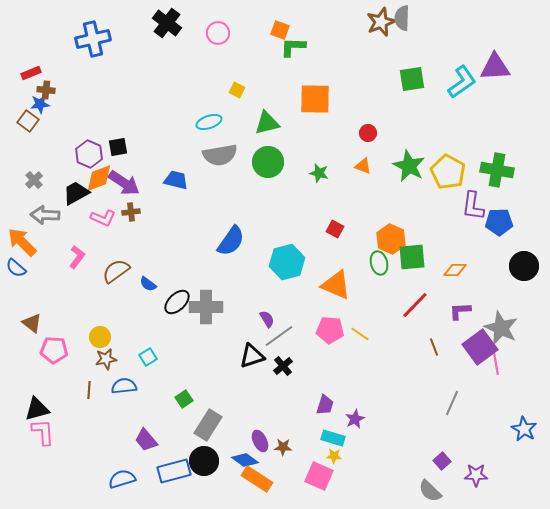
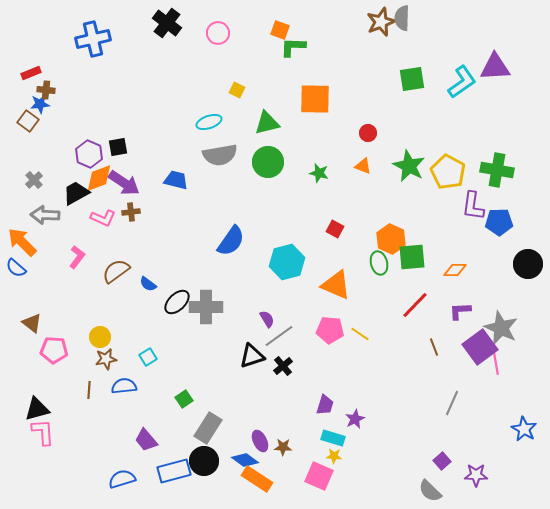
black circle at (524, 266): moved 4 px right, 2 px up
gray rectangle at (208, 425): moved 3 px down
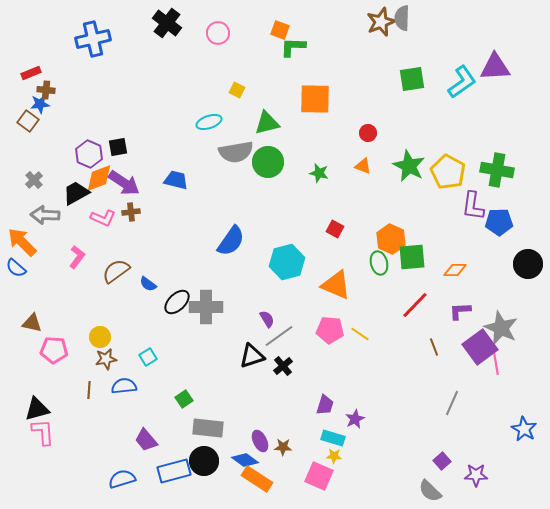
gray semicircle at (220, 155): moved 16 px right, 3 px up
brown triangle at (32, 323): rotated 25 degrees counterclockwise
gray rectangle at (208, 428): rotated 64 degrees clockwise
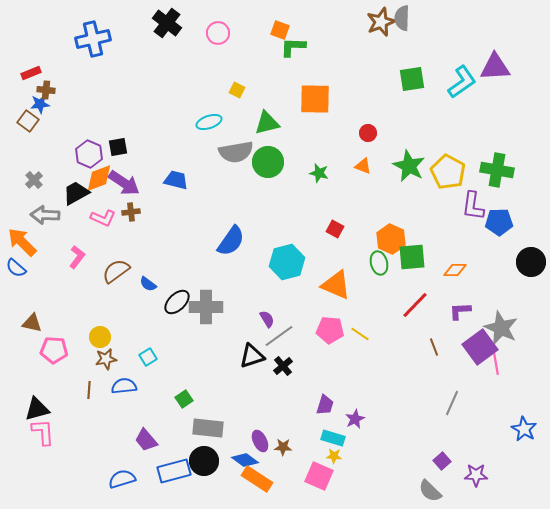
black circle at (528, 264): moved 3 px right, 2 px up
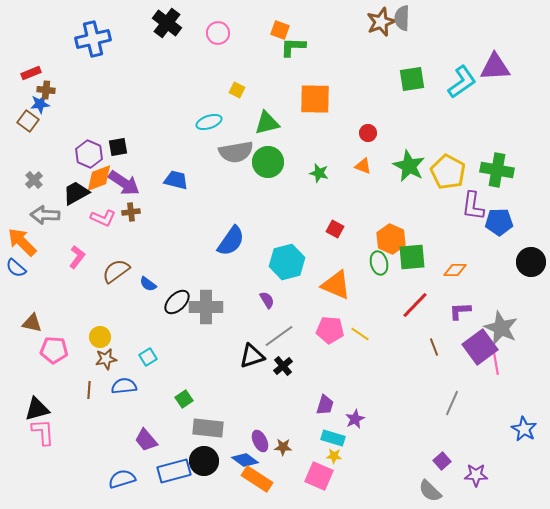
purple semicircle at (267, 319): moved 19 px up
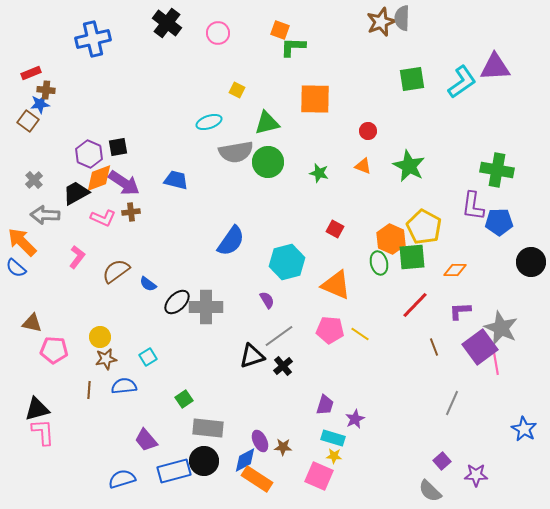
red circle at (368, 133): moved 2 px up
yellow pentagon at (448, 172): moved 24 px left, 55 px down
blue diamond at (245, 460): rotated 64 degrees counterclockwise
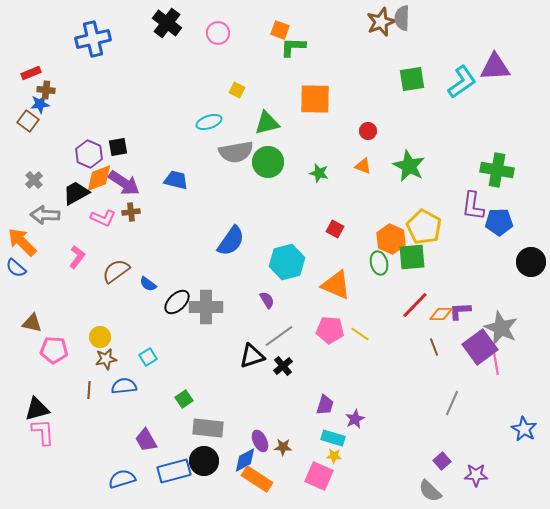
orange diamond at (455, 270): moved 14 px left, 44 px down
purple trapezoid at (146, 440): rotated 10 degrees clockwise
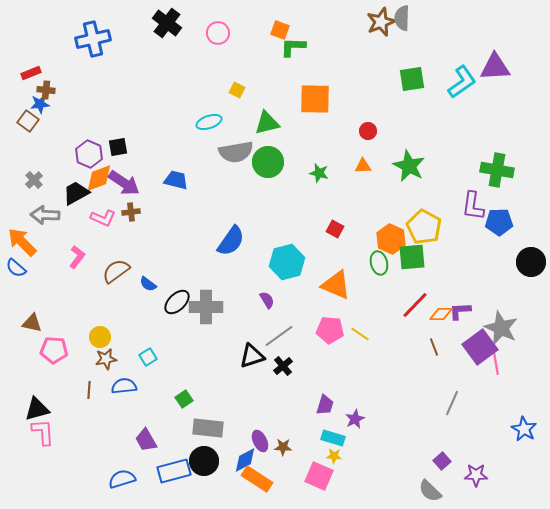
orange triangle at (363, 166): rotated 24 degrees counterclockwise
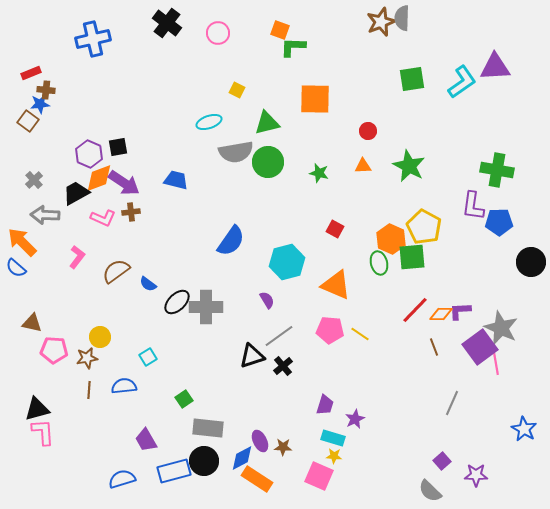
red line at (415, 305): moved 5 px down
brown star at (106, 359): moved 19 px left, 1 px up
blue diamond at (245, 460): moved 3 px left, 2 px up
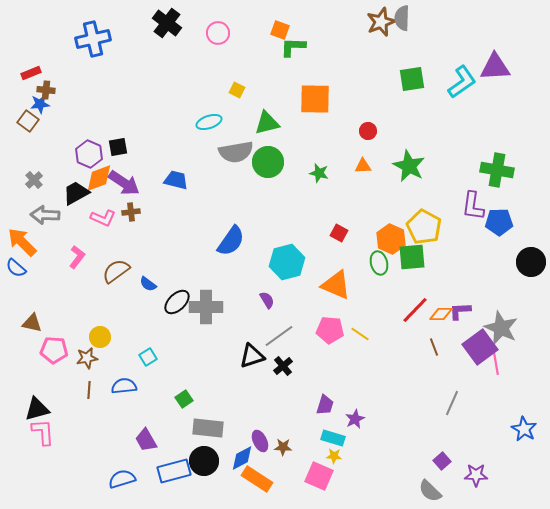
red square at (335, 229): moved 4 px right, 4 px down
